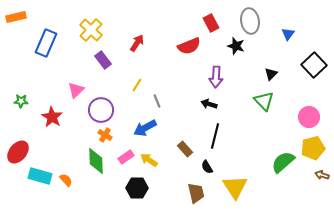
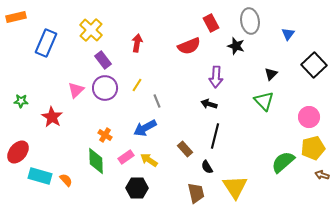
red arrow: rotated 24 degrees counterclockwise
purple circle: moved 4 px right, 22 px up
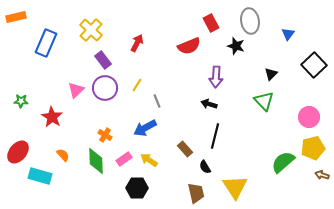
red arrow: rotated 18 degrees clockwise
pink rectangle: moved 2 px left, 2 px down
black semicircle: moved 2 px left
orange semicircle: moved 3 px left, 25 px up
